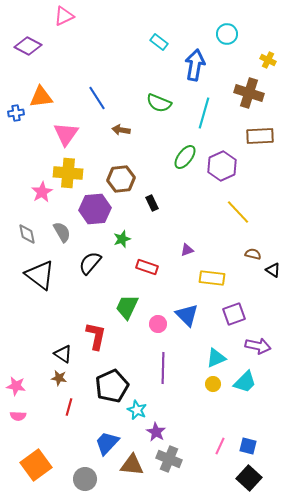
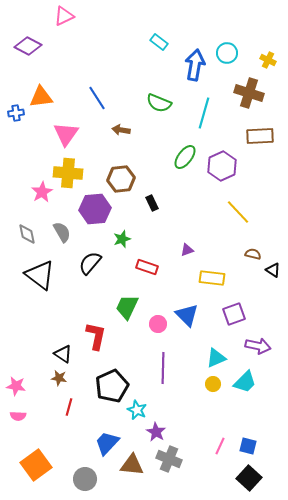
cyan circle at (227, 34): moved 19 px down
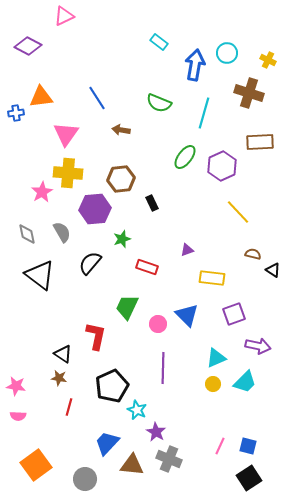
brown rectangle at (260, 136): moved 6 px down
black square at (249, 478): rotated 15 degrees clockwise
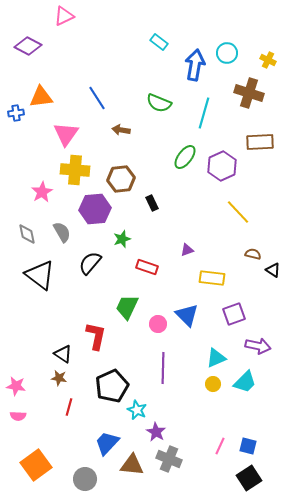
yellow cross at (68, 173): moved 7 px right, 3 px up
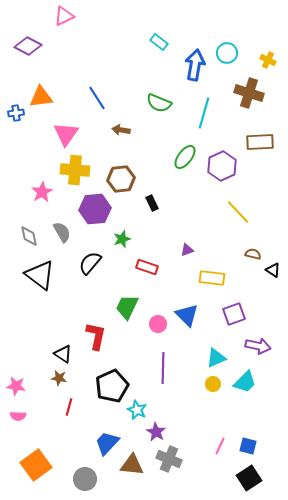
gray diamond at (27, 234): moved 2 px right, 2 px down
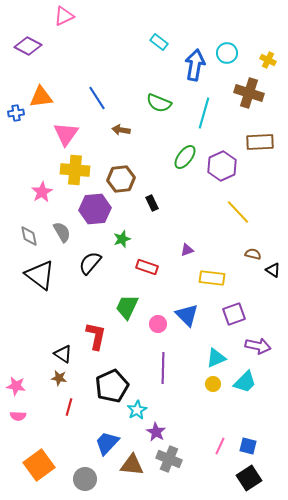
cyan star at (137, 410): rotated 18 degrees clockwise
orange square at (36, 465): moved 3 px right
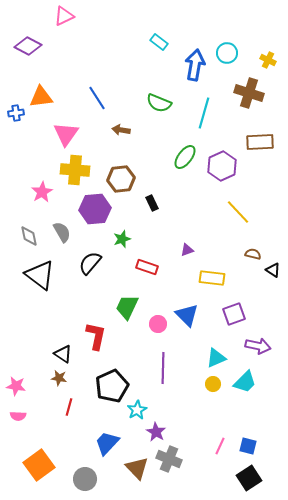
brown triangle at (132, 465): moved 5 px right, 3 px down; rotated 40 degrees clockwise
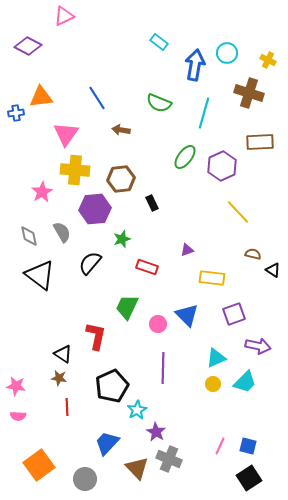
red line at (69, 407): moved 2 px left; rotated 18 degrees counterclockwise
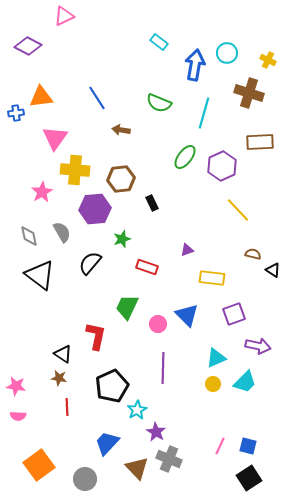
pink triangle at (66, 134): moved 11 px left, 4 px down
yellow line at (238, 212): moved 2 px up
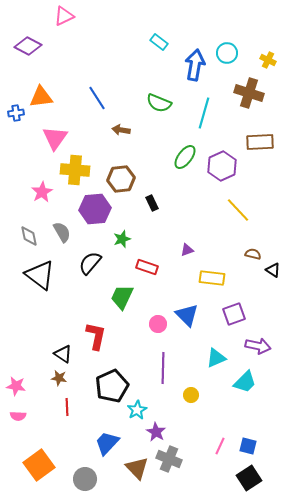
green trapezoid at (127, 307): moved 5 px left, 10 px up
yellow circle at (213, 384): moved 22 px left, 11 px down
